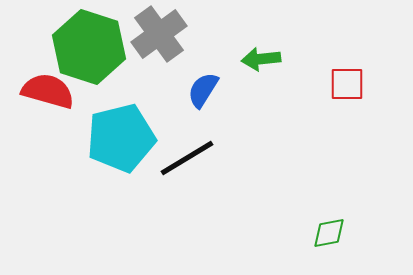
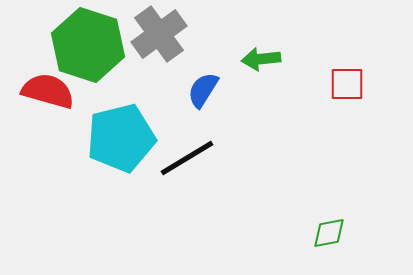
green hexagon: moved 1 px left, 2 px up
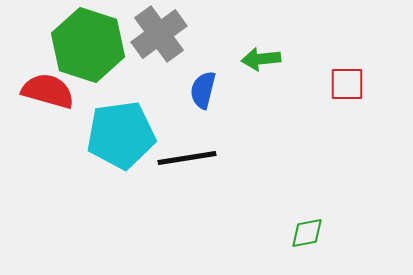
blue semicircle: rotated 18 degrees counterclockwise
cyan pentagon: moved 3 px up; rotated 6 degrees clockwise
black line: rotated 22 degrees clockwise
green diamond: moved 22 px left
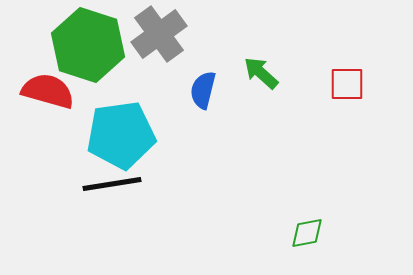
green arrow: moved 14 px down; rotated 48 degrees clockwise
black line: moved 75 px left, 26 px down
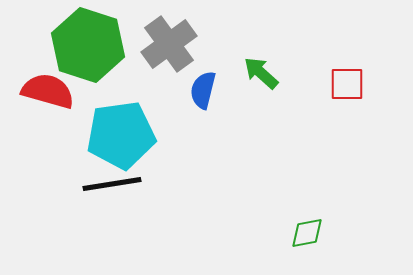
gray cross: moved 10 px right, 10 px down
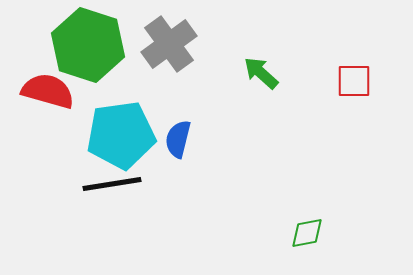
red square: moved 7 px right, 3 px up
blue semicircle: moved 25 px left, 49 px down
